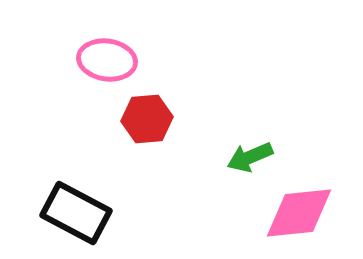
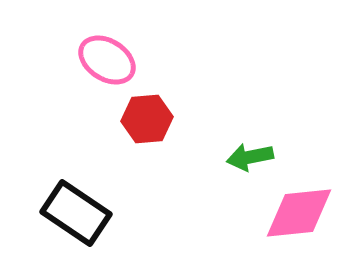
pink ellipse: rotated 24 degrees clockwise
green arrow: rotated 12 degrees clockwise
black rectangle: rotated 6 degrees clockwise
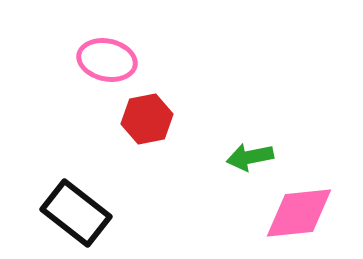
pink ellipse: rotated 20 degrees counterclockwise
red hexagon: rotated 6 degrees counterclockwise
black rectangle: rotated 4 degrees clockwise
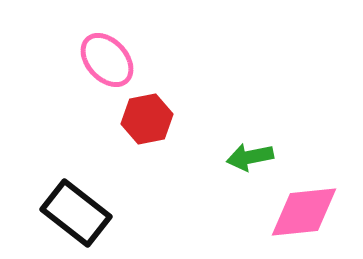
pink ellipse: rotated 36 degrees clockwise
pink diamond: moved 5 px right, 1 px up
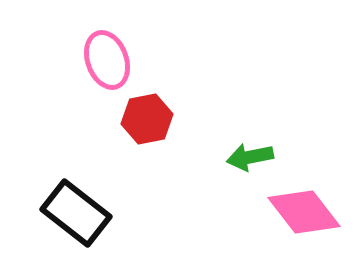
pink ellipse: rotated 22 degrees clockwise
pink diamond: rotated 58 degrees clockwise
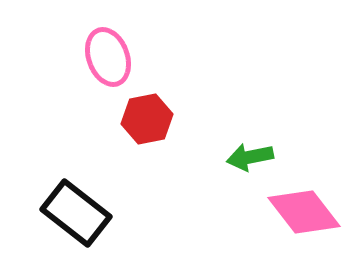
pink ellipse: moved 1 px right, 3 px up
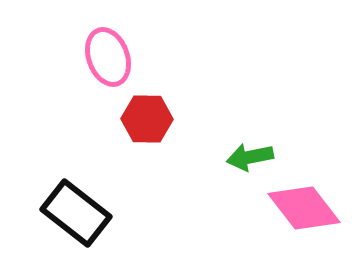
red hexagon: rotated 12 degrees clockwise
pink diamond: moved 4 px up
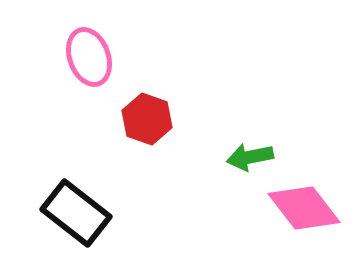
pink ellipse: moved 19 px left
red hexagon: rotated 18 degrees clockwise
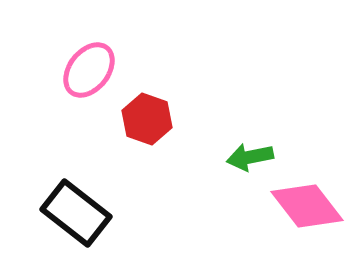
pink ellipse: moved 13 px down; rotated 58 degrees clockwise
pink diamond: moved 3 px right, 2 px up
